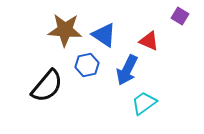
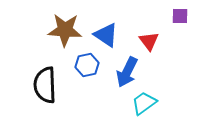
purple square: rotated 30 degrees counterclockwise
blue triangle: moved 2 px right
red triangle: rotated 30 degrees clockwise
blue arrow: moved 2 px down
black semicircle: moved 2 px left, 1 px up; rotated 138 degrees clockwise
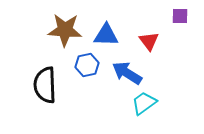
blue triangle: rotated 32 degrees counterclockwise
blue arrow: moved 1 px down; rotated 96 degrees clockwise
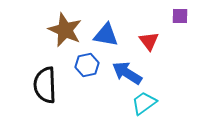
brown star: rotated 20 degrees clockwise
blue triangle: rotated 8 degrees clockwise
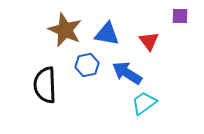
blue triangle: moved 1 px right, 1 px up
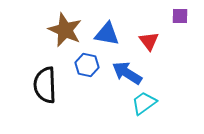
blue hexagon: rotated 25 degrees clockwise
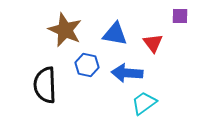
blue triangle: moved 8 px right
red triangle: moved 4 px right, 2 px down
blue arrow: rotated 28 degrees counterclockwise
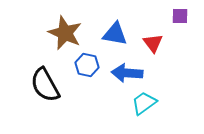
brown star: moved 3 px down
black semicircle: rotated 27 degrees counterclockwise
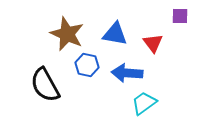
brown star: moved 2 px right, 1 px down
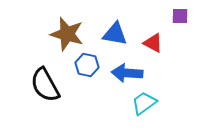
brown star: rotated 8 degrees counterclockwise
red triangle: rotated 25 degrees counterclockwise
